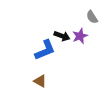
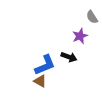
black arrow: moved 7 px right, 21 px down
blue L-shape: moved 15 px down
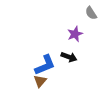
gray semicircle: moved 1 px left, 4 px up
purple star: moved 5 px left, 2 px up
brown triangle: rotated 40 degrees clockwise
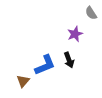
black arrow: moved 3 px down; rotated 49 degrees clockwise
brown triangle: moved 17 px left
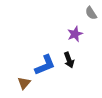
brown triangle: moved 1 px right, 2 px down
